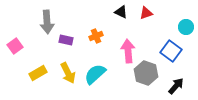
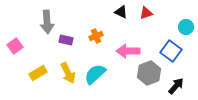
pink arrow: rotated 85 degrees counterclockwise
gray hexagon: moved 3 px right; rotated 20 degrees clockwise
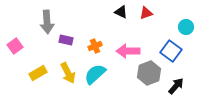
orange cross: moved 1 px left, 10 px down
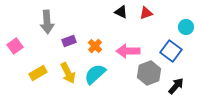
purple rectangle: moved 3 px right, 1 px down; rotated 32 degrees counterclockwise
orange cross: rotated 24 degrees counterclockwise
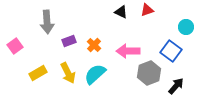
red triangle: moved 1 px right, 3 px up
orange cross: moved 1 px left, 1 px up
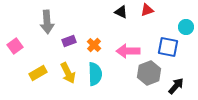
blue square: moved 3 px left, 4 px up; rotated 25 degrees counterclockwise
cyan semicircle: rotated 130 degrees clockwise
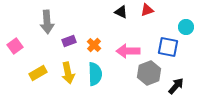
yellow arrow: rotated 15 degrees clockwise
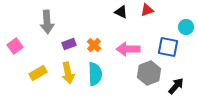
purple rectangle: moved 3 px down
pink arrow: moved 2 px up
